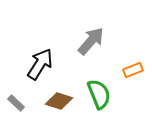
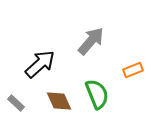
black arrow: rotated 16 degrees clockwise
green semicircle: moved 2 px left
brown diamond: rotated 48 degrees clockwise
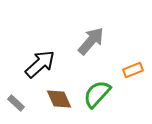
green semicircle: rotated 116 degrees counterclockwise
brown diamond: moved 2 px up
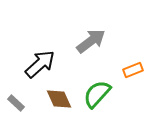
gray arrow: rotated 12 degrees clockwise
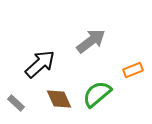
green semicircle: rotated 8 degrees clockwise
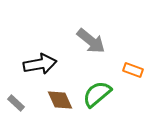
gray arrow: rotated 76 degrees clockwise
black arrow: rotated 32 degrees clockwise
orange rectangle: rotated 42 degrees clockwise
brown diamond: moved 1 px right, 1 px down
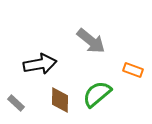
brown diamond: rotated 24 degrees clockwise
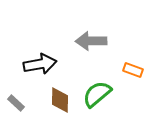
gray arrow: rotated 140 degrees clockwise
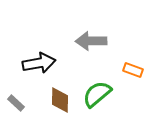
black arrow: moved 1 px left, 1 px up
